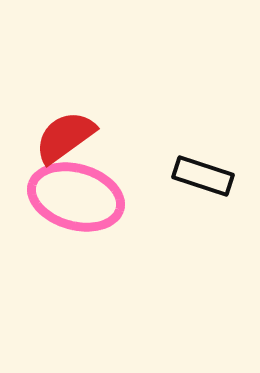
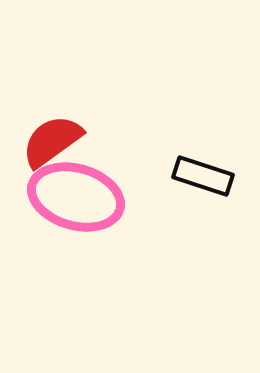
red semicircle: moved 13 px left, 4 px down
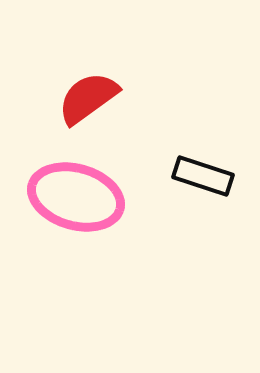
red semicircle: moved 36 px right, 43 px up
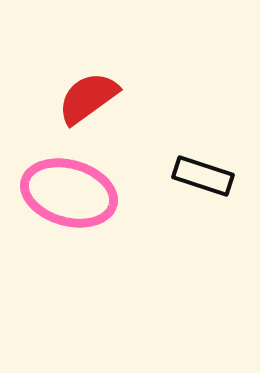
pink ellipse: moved 7 px left, 4 px up
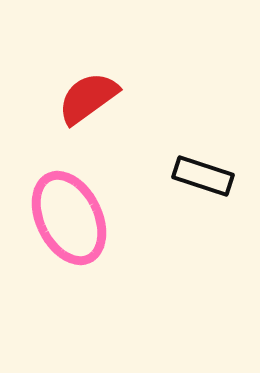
pink ellipse: moved 25 px down; rotated 48 degrees clockwise
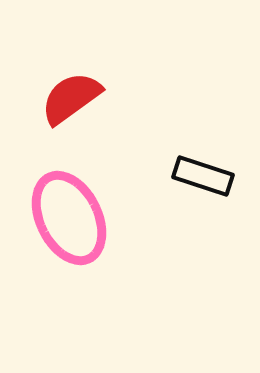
red semicircle: moved 17 px left
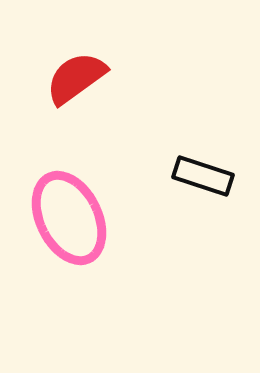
red semicircle: moved 5 px right, 20 px up
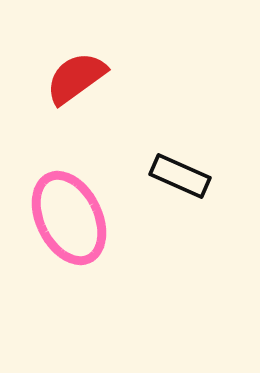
black rectangle: moved 23 px left; rotated 6 degrees clockwise
